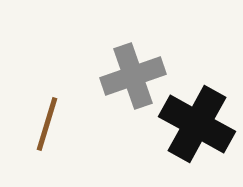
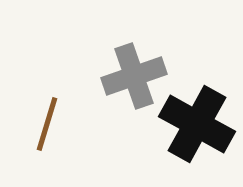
gray cross: moved 1 px right
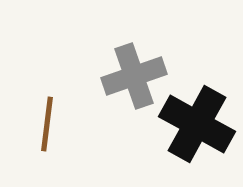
brown line: rotated 10 degrees counterclockwise
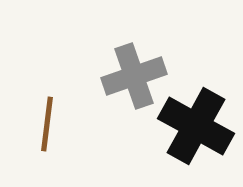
black cross: moved 1 px left, 2 px down
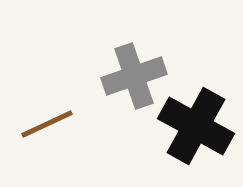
brown line: rotated 58 degrees clockwise
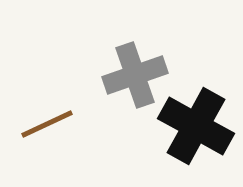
gray cross: moved 1 px right, 1 px up
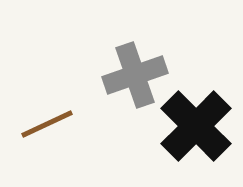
black cross: rotated 16 degrees clockwise
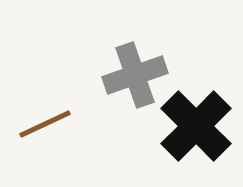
brown line: moved 2 px left
